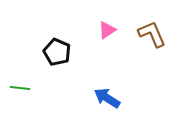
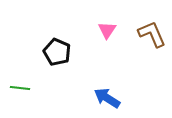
pink triangle: rotated 24 degrees counterclockwise
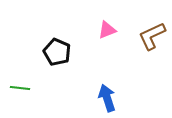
pink triangle: rotated 36 degrees clockwise
brown L-shape: moved 2 px down; rotated 92 degrees counterclockwise
blue arrow: rotated 40 degrees clockwise
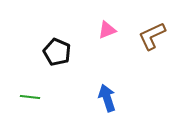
green line: moved 10 px right, 9 px down
